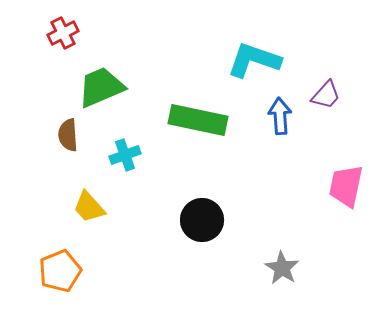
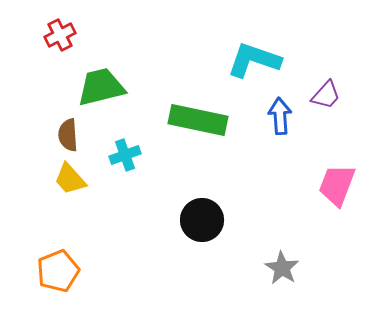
red cross: moved 3 px left, 2 px down
green trapezoid: rotated 9 degrees clockwise
pink trapezoid: moved 9 px left, 1 px up; rotated 9 degrees clockwise
yellow trapezoid: moved 19 px left, 28 px up
orange pentagon: moved 2 px left
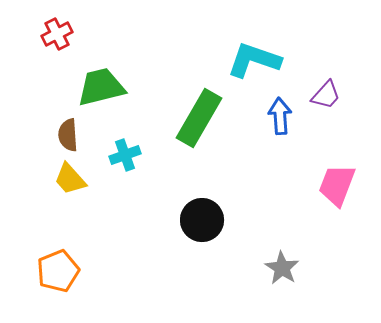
red cross: moved 3 px left, 1 px up
green rectangle: moved 1 px right, 2 px up; rotated 72 degrees counterclockwise
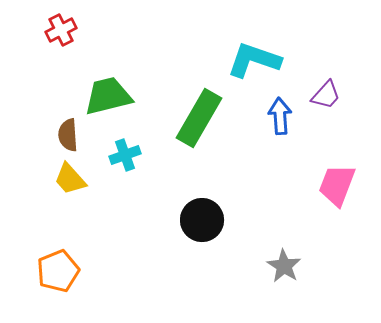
red cross: moved 4 px right, 4 px up
green trapezoid: moved 7 px right, 9 px down
gray star: moved 2 px right, 2 px up
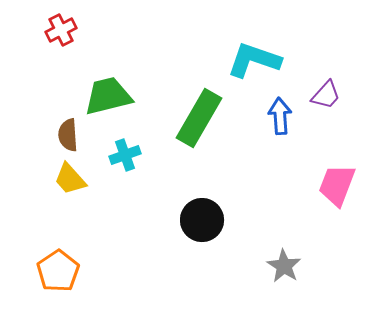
orange pentagon: rotated 12 degrees counterclockwise
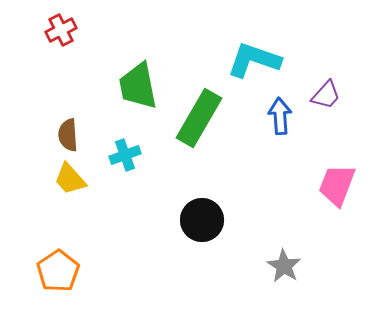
green trapezoid: moved 30 px right, 10 px up; rotated 87 degrees counterclockwise
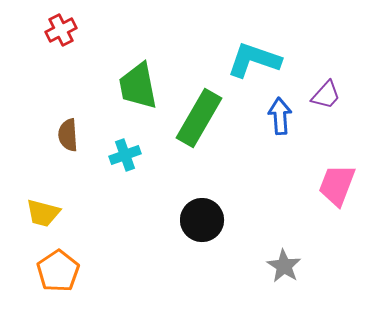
yellow trapezoid: moved 27 px left, 34 px down; rotated 33 degrees counterclockwise
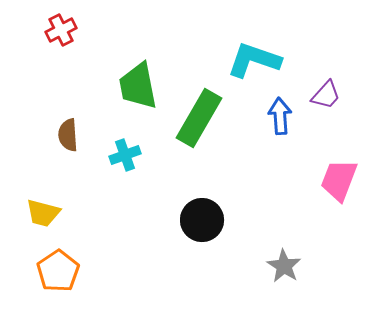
pink trapezoid: moved 2 px right, 5 px up
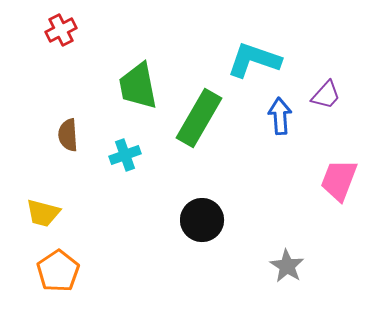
gray star: moved 3 px right
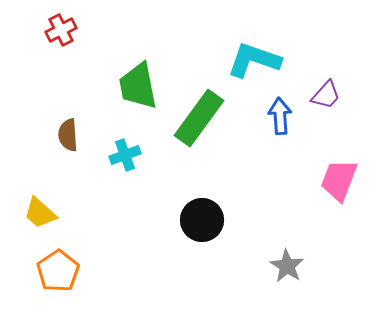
green rectangle: rotated 6 degrees clockwise
yellow trapezoid: moved 3 px left; rotated 27 degrees clockwise
